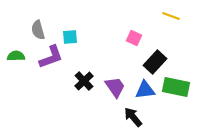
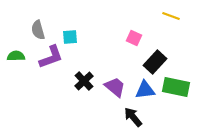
purple trapezoid: rotated 15 degrees counterclockwise
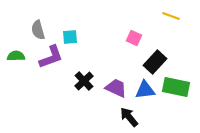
purple trapezoid: moved 1 px right, 1 px down; rotated 15 degrees counterclockwise
black arrow: moved 4 px left
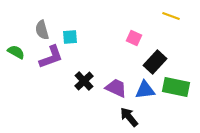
gray semicircle: moved 4 px right
green semicircle: moved 4 px up; rotated 30 degrees clockwise
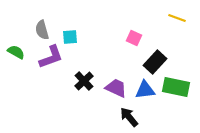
yellow line: moved 6 px right, 2 px down
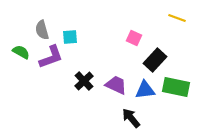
green semicircle: moved 5 px right
black rectangle: moved 2 px up
purple trapezoid: moved 3 px up
black arrow: moved 2 px right, 1 px down
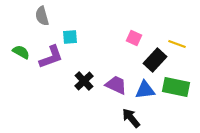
yellow line: moved 26 px down
gray semicircle: moved 14 px up
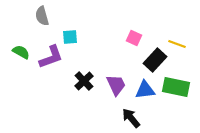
purple trapezoid: rotated 40 degrees clockwise
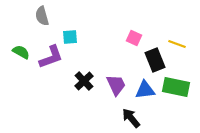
black rectangle: rotated 65 degrees counterclockwise
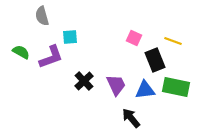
yellow line: moved 4 px left, 3 px up
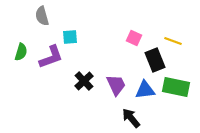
green semicircle: rotated 78 degrees clockwise
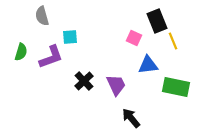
yellow line: rotated 48 degrees clockwise
black rectangle: moved 2 px right, 39 px up
blue triangle: moved 3 px right, 25 px up
